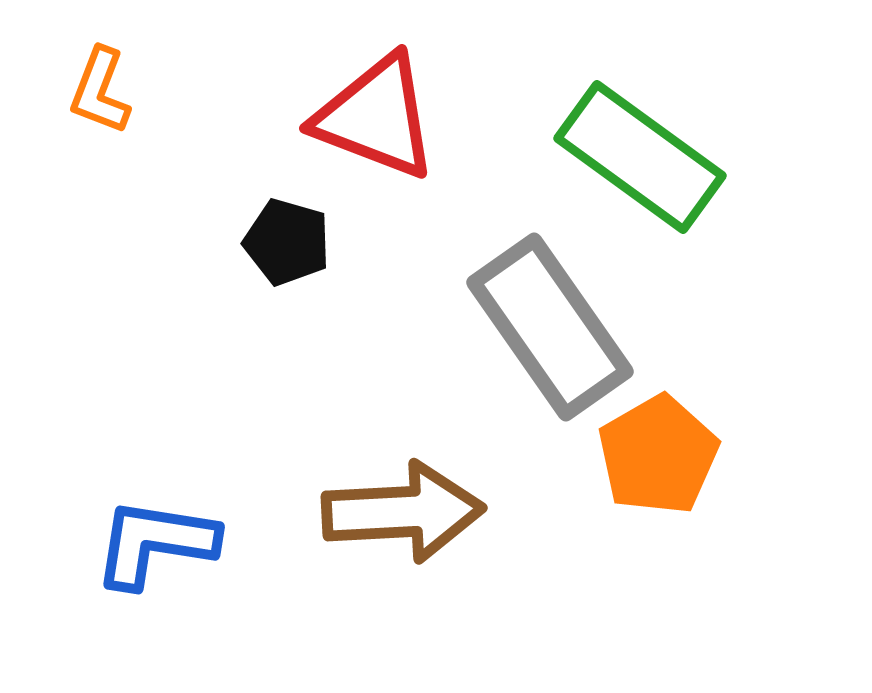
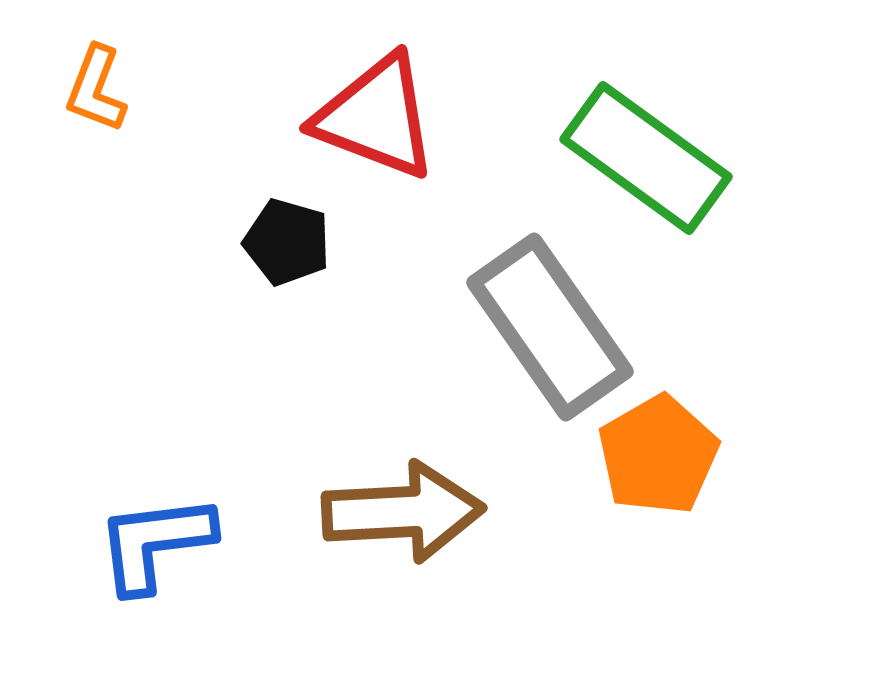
orange L-shape: moved 4 px left, 2 px up
green rectangle: moved 6 px right, 1 px down
blue L-shape: rotated 16 degrees counterclockwise
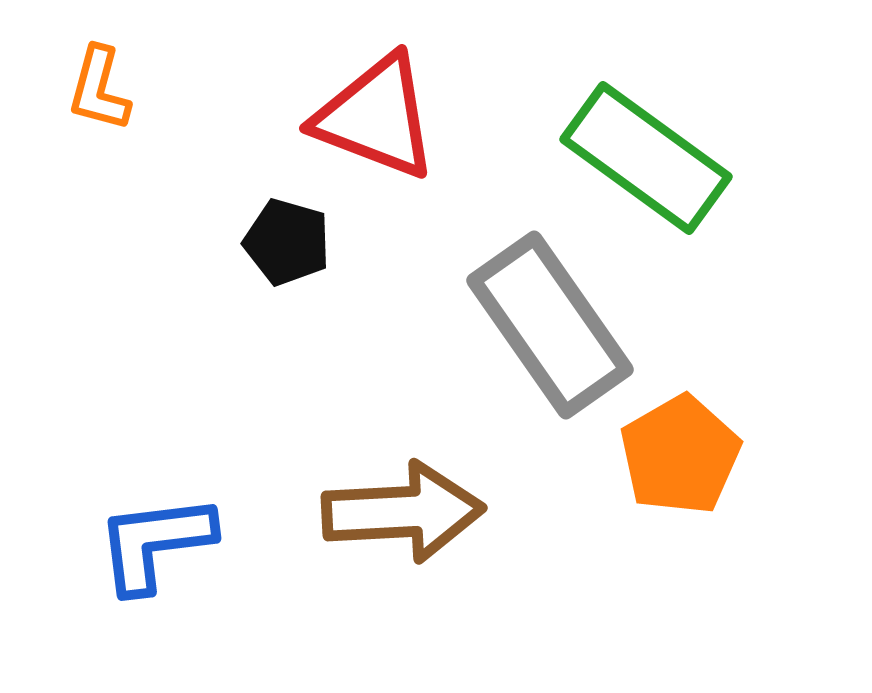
orange L-shape: moved 3 px right; rotated 6 degrees counterclockwise
gray rectangle: moved 2 px up
orange pentagon: moved 22 px right
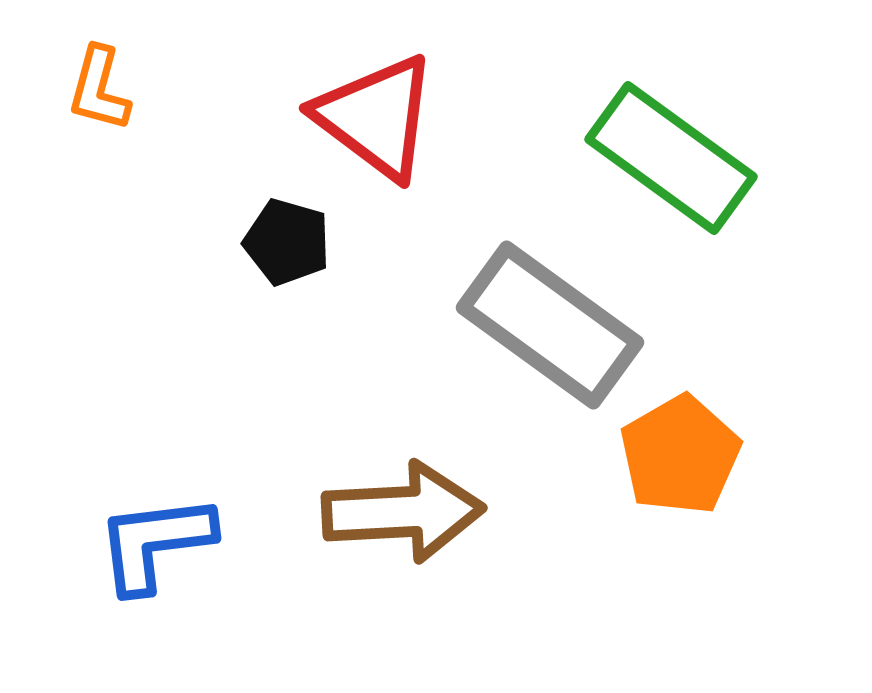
red triangle: rotated 16 degrees clockwise
green rectangle: moved 25 px right
gray rectangle: rotated 19 degrees counterclockwise
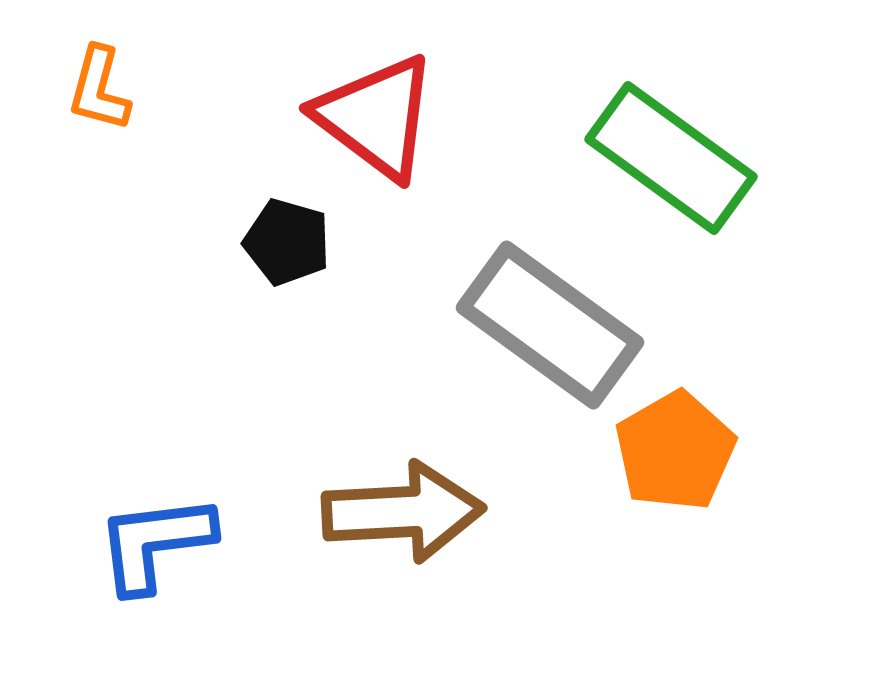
orange pentagon: moved 5 px left, 4 px up
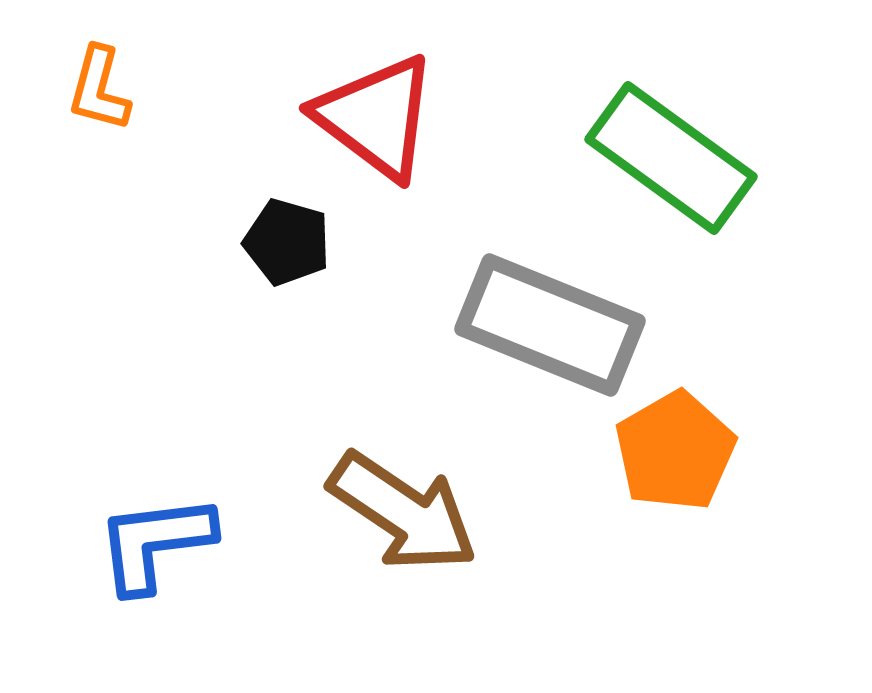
gray rectangle: rotated 14 degrees counterclockwise
brown arrow: rotated 37 degrees clockwise
